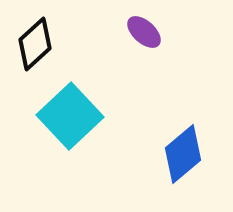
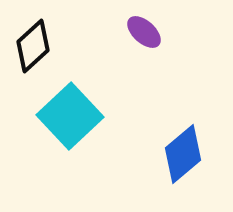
black diamond: moved 2 px left, 2 px down
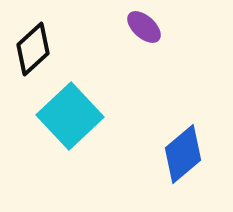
purple ellipse: moved 5 px up
black diamond: moved 3 px down
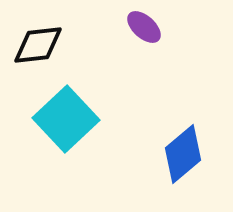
black diamond: moved 5 px right, 4 px up; rotated 36 degrees clockwise
cyan square: moved 4 px left, 3 px down
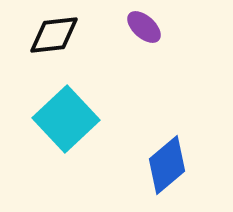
black diamond: moved 16 px right, 10 px up
blue diamond: moved 16 px left, 11 px down
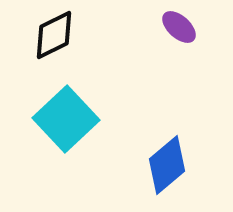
purple ellipse: moved 35 px right
black diamond: rotated 20 degrees counterclockwise
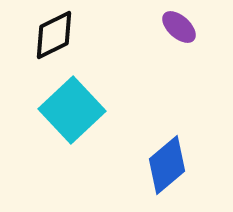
cyan square: moved 6 px right, 9 px up
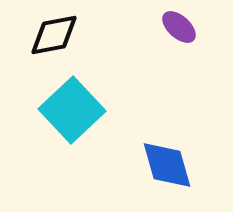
black diamond: rotated 16 degrees clockwise
blue diamond: rotated 66 degrees counterclockwise
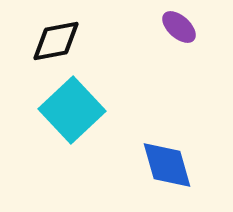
black diamond: moved 2 px right, 6 px down
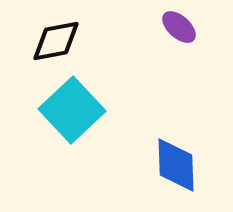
blue diamond: moved 9 px right; rotated 14 degrees clockwise
